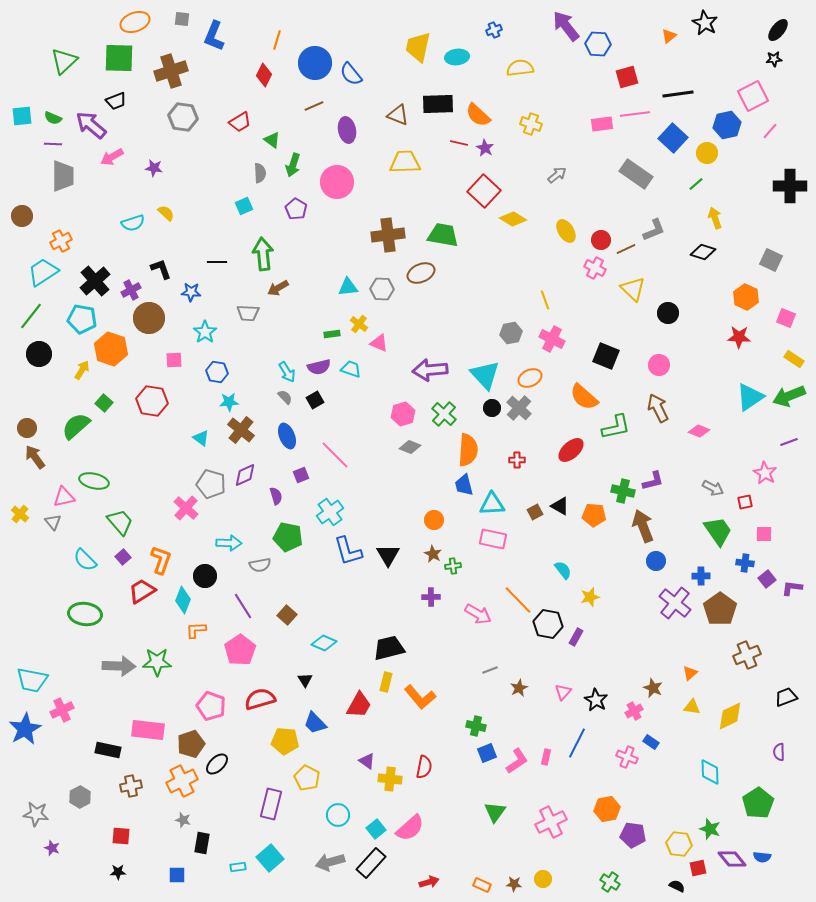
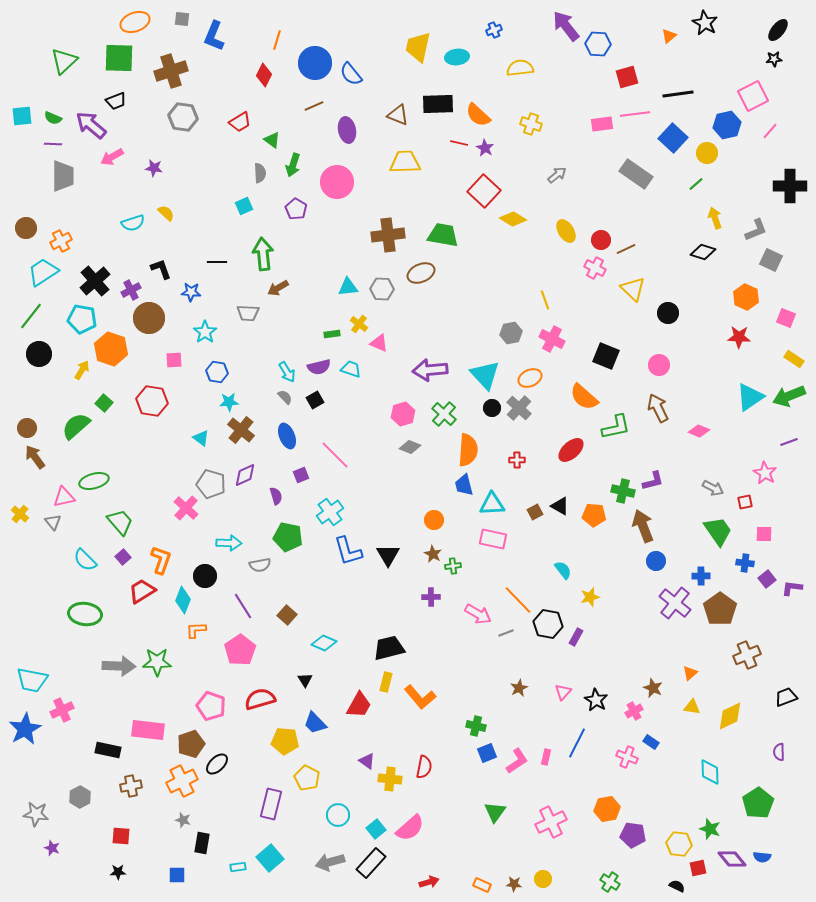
brown circle at (22, 216): moved 4 px right, 12 px down
gray L-shape at (654, 230): moved 102 px right
green ellipse at (94, 481): rotated 28 degrees counterclockwise
gray line at (490, 670): moved 16 px right, 37 px up
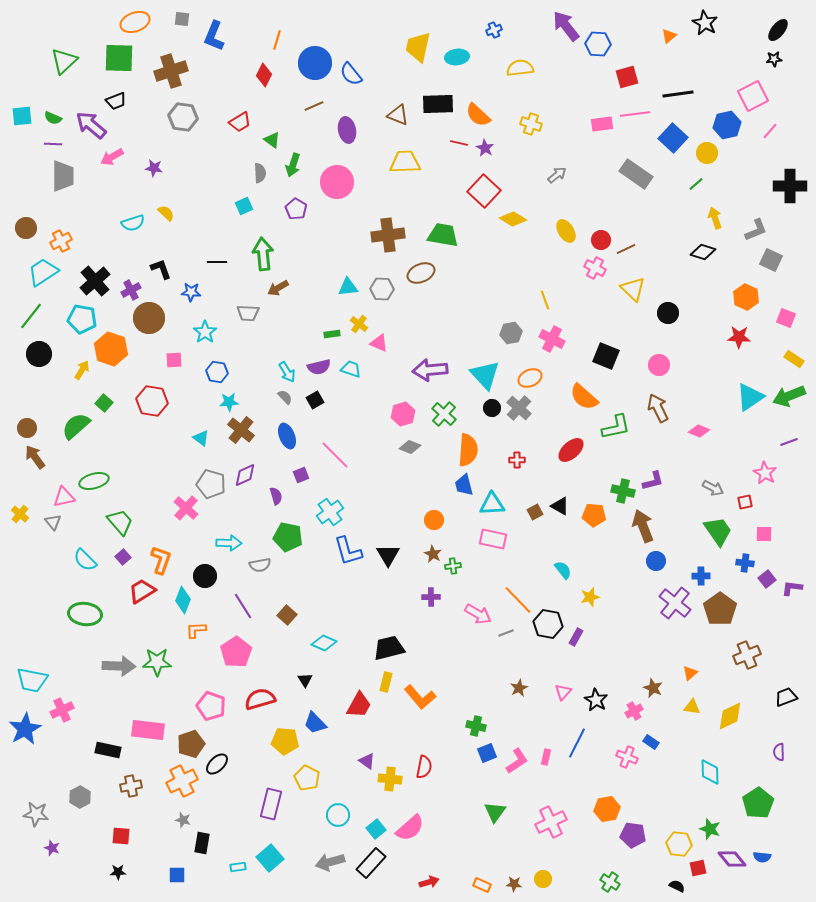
pink pentagon at (240, 650): moved 4 px left, 2 px down
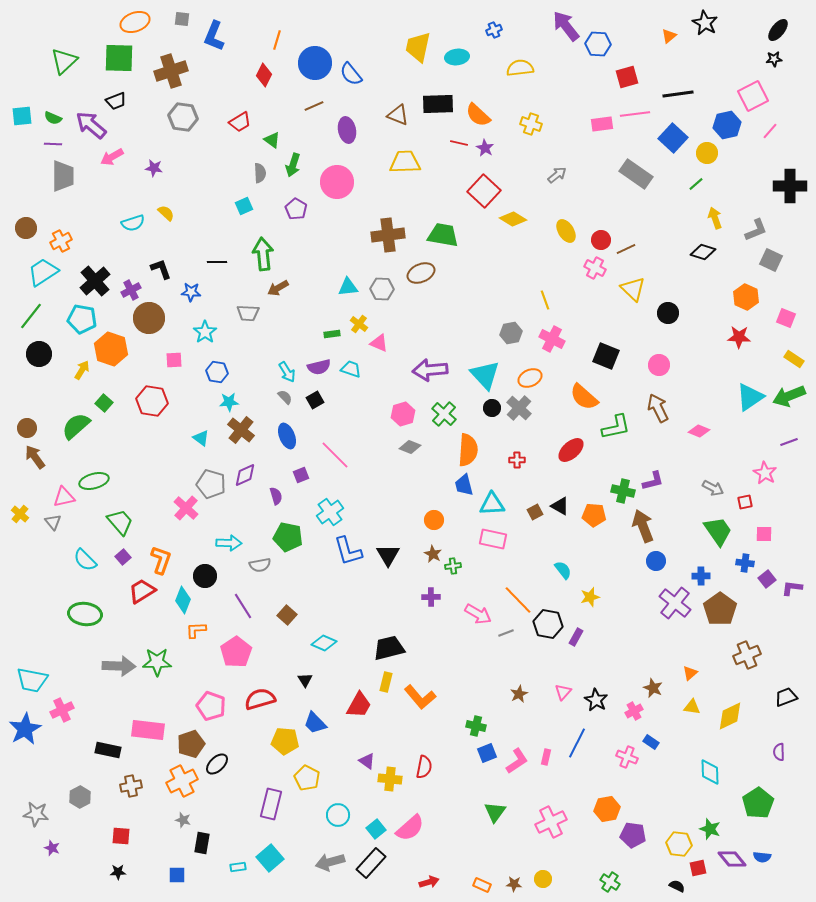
brown star at (519, 688): moved 6 px down
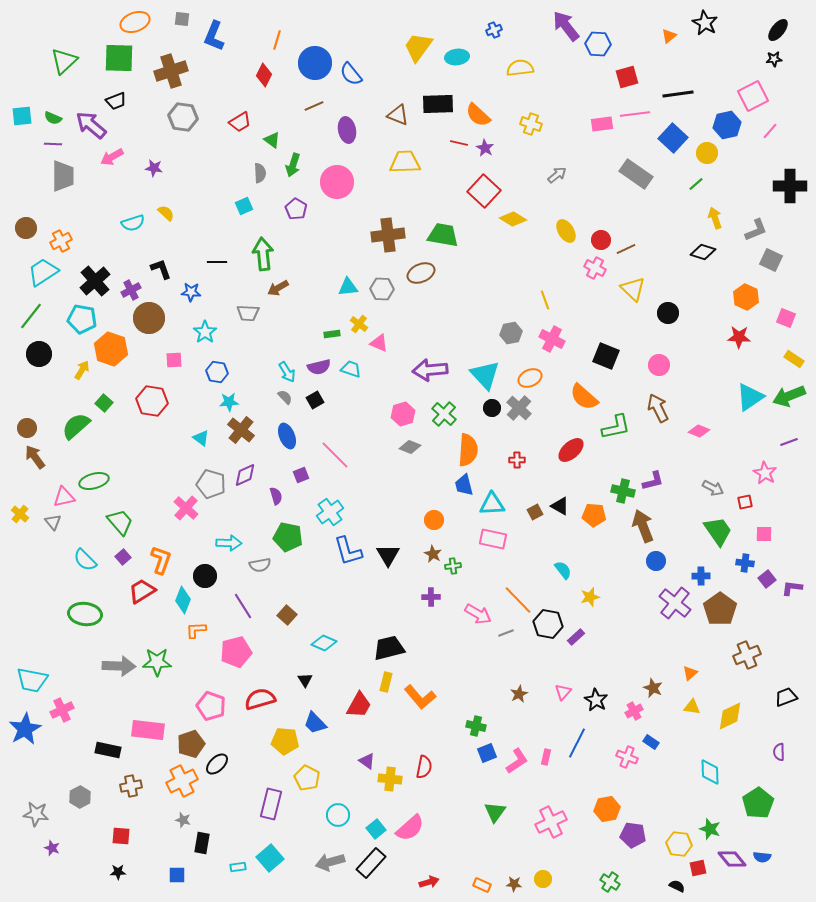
yellow trapezoid at (418, 47): rotated 24 degrees clockwise
purple rectangle at (576, 637): rotated 18 degrees clockwise
pink pentagon at (236, 652): rotated 20 degrees clockwise
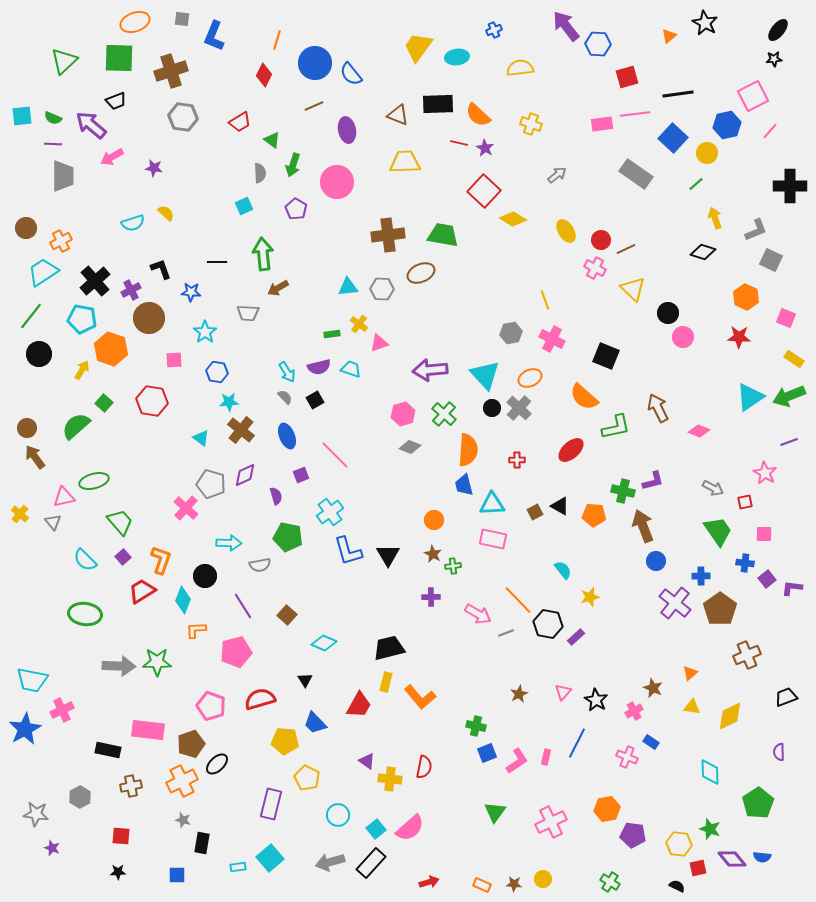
pink triangle at (379, 343): rotated 42 degrees counterclockwise
pink circle at (659, 365): moved 24 px right, 28 px up
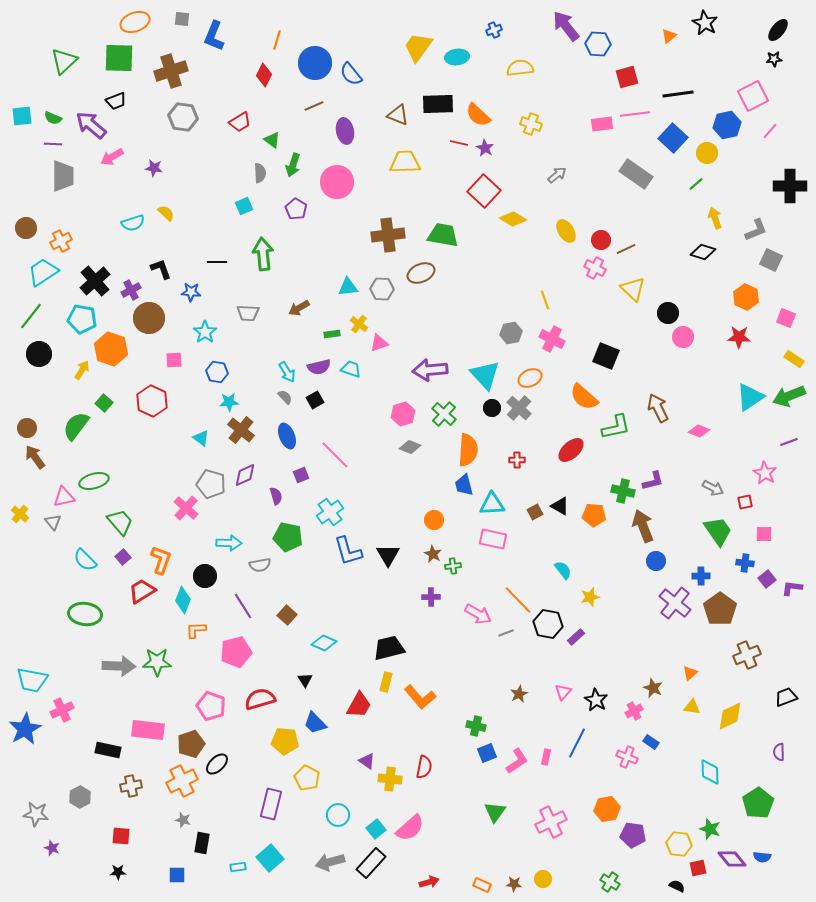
purple ellipse at (347, 130): moved 2 px left, 1 px down
brown arrow at (278, 288): moved 21 px right, 20 px down
red hexagon at (152, 401): rotated 16 degrees clockwise
green semicircle at (76, 426): rotated 12 degrees counterclockwise
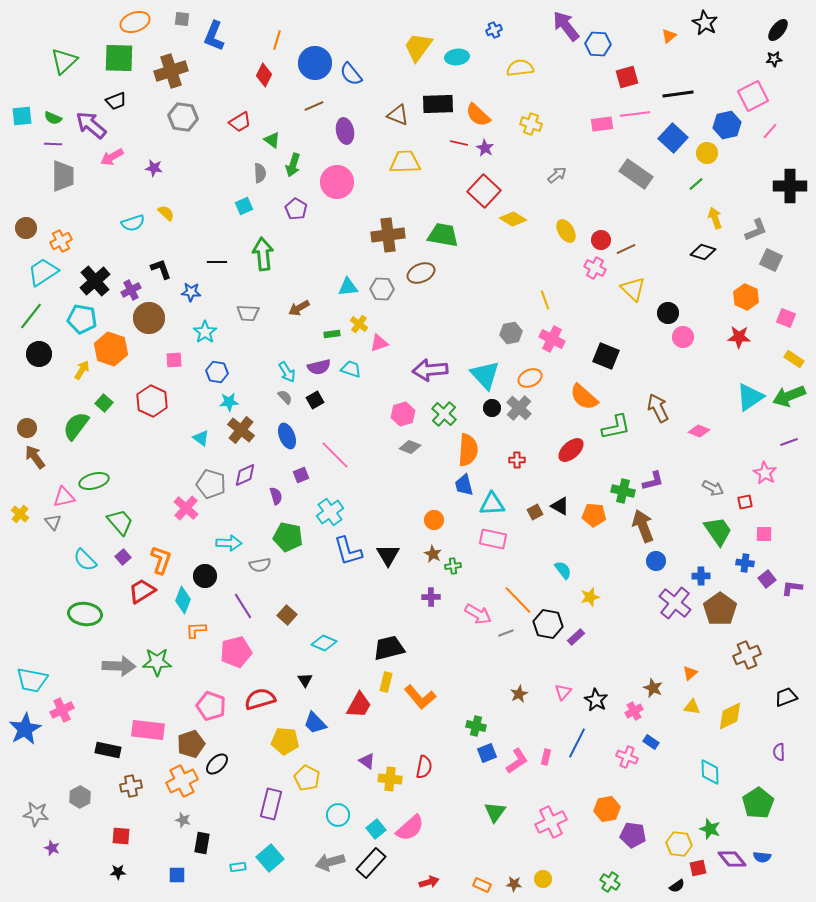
black semicircle at (677, 886): rotated 119 degrees clockwise
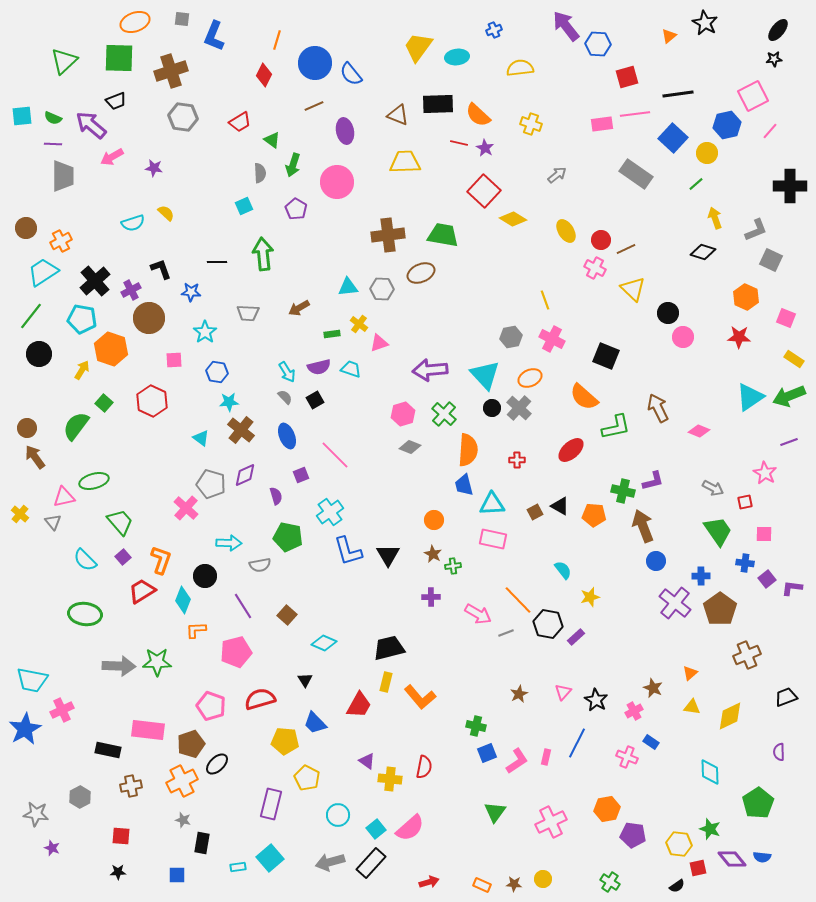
gray hexagon at (511, 333): moved 4 px down
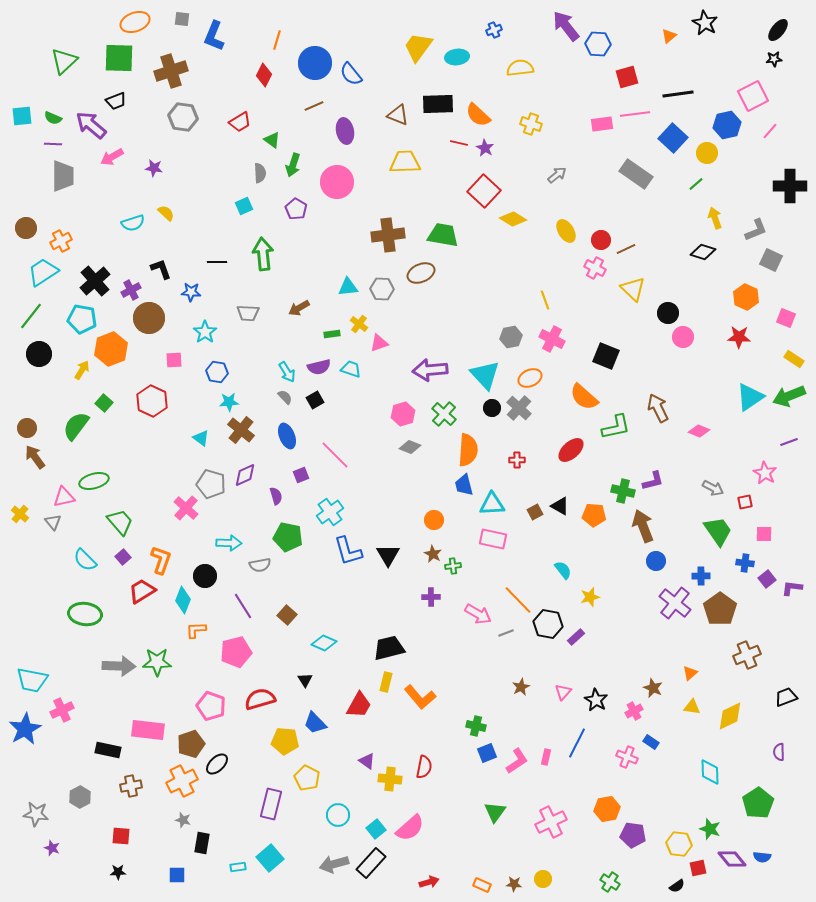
orange hexagon at (111, 349): rotated 20 degrees clockwise
brown star at (519, 694): moved 2 px right, 7 px up
gray arrow at (330, 862): moved 4 px right, 2 px down
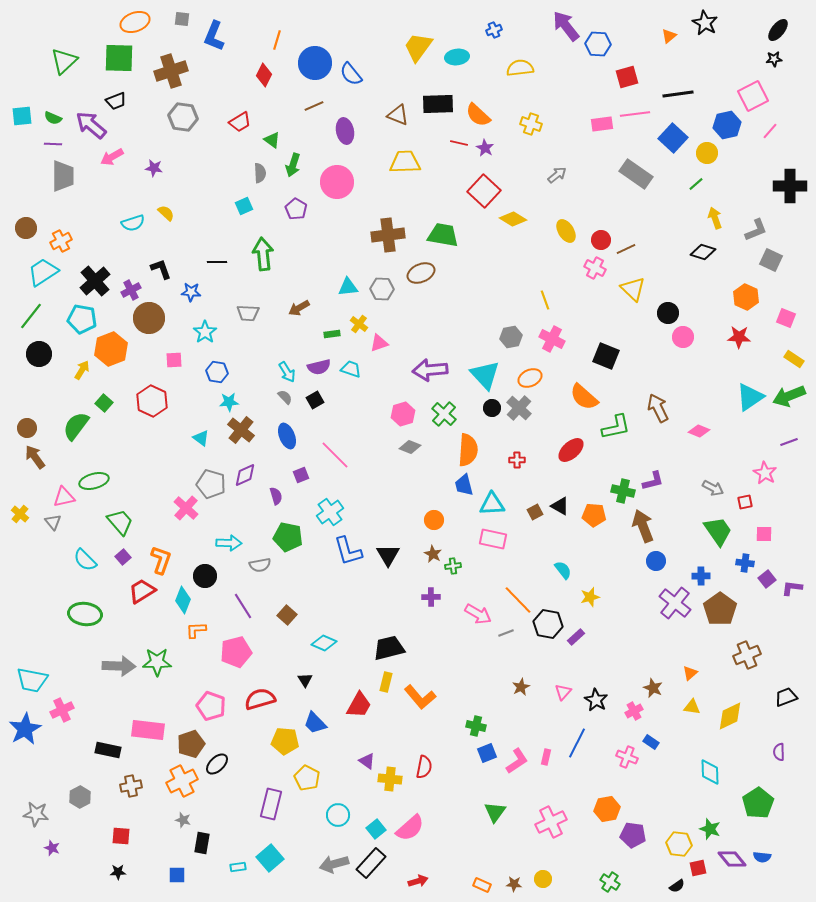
red arrow at (429, 882): moved 11 px left, 1 px up
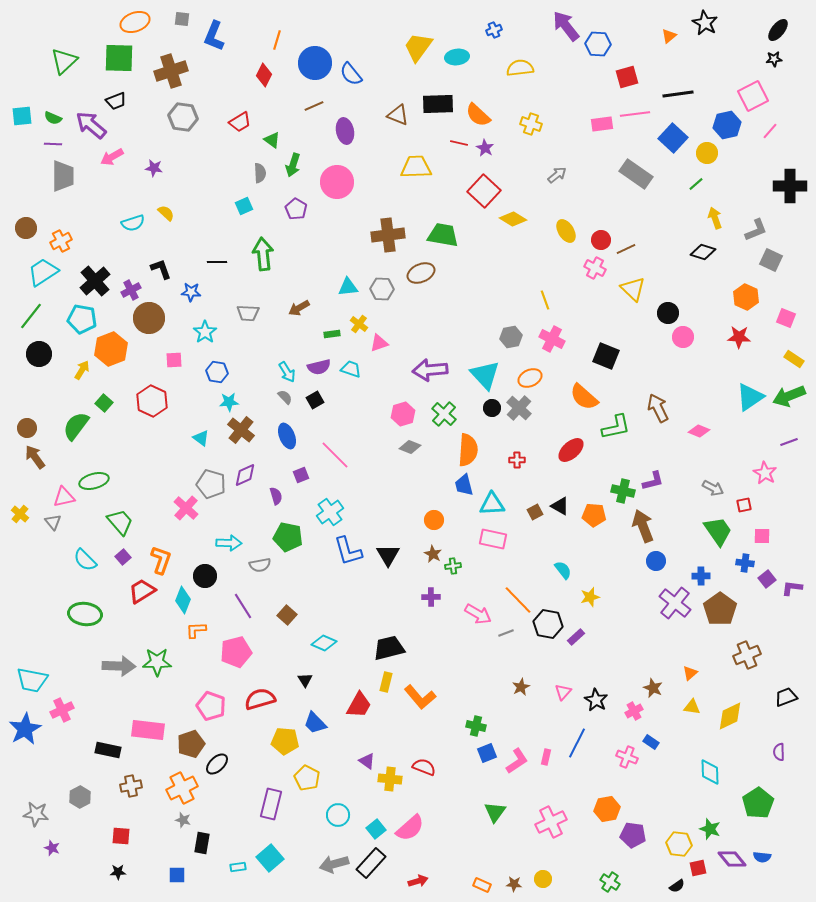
yellow trapezoid at (405, 162): moved 11 px right, 5 px down
red square at (745, 502): moved 1 px left, 3 px down
pink square at (764, 534): moved 2 px left, 2 px down
red semicircle at (424, 767): rotated 80 degrees counterclockwise
orange cross at (182, 781): moved 7 px down
